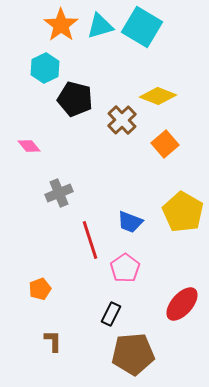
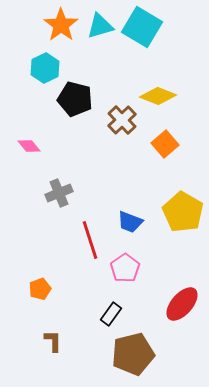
black rectangle: rotated 10 degrees clockwise
brown pentagon: rotated 9 degrees counterclockwise
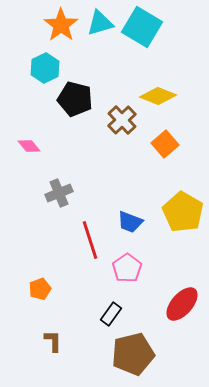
cyan triangle: moved 3 px up
pink pentagon: moved 2 px right
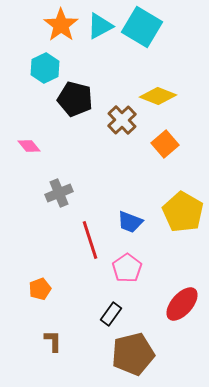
cyan triangle: moved 3 px down; rotated 12 degrees counterclockwise
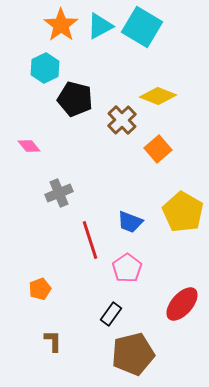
orange square: moved 7 px left, 5 px down
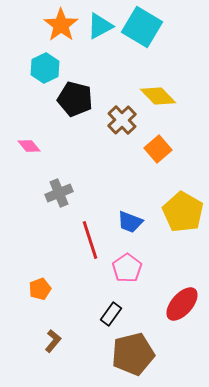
yellow diamond: rotated 24 degrees clockwise
brown L-shape: rotated 40 degrees clockwise
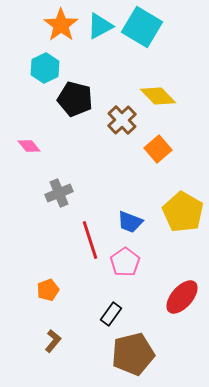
pink pentagon: moved 2 px left, 6 px up
orange pentagon: moved 8 px right, 1 px down
red ellipse: moved 7 px up
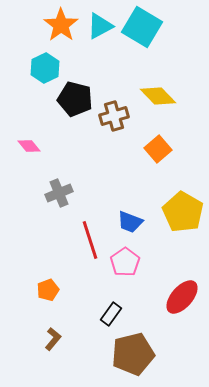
brown cross: moved 8 px left, 4 px up; rotated 28 degrees clockwise
brown L-shape: moved 2 px up
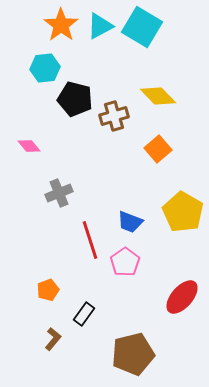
cyan hexagon: rotated 20 degrees clockwise
black rectangle: moved 27 px left
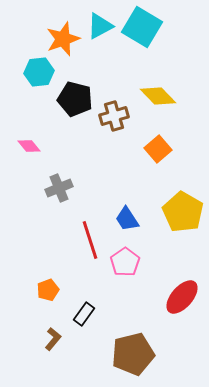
orange star: moved 2 px right, 14 px down; rotated 16 degrees clockwise
cyan hexagon: moved 6 px left, 4 px down
gray cross: moved 5 px up
blue trapezoid: moved 3 px left, 3 px up; rotated 36 degrees clockwise
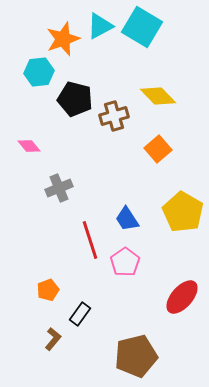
black rectangle: moved 4 px left
brown pentagon: moved 3 px right, 2 px down
